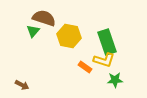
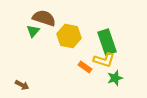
green star: moved 2 px up; rotated 14 degrees counterclockwise
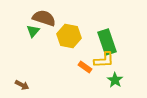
yellow L-shape: rotated 20 degrees counterclockwise
green star: moved 2 px down; rotated 21 degrees counterclockwise
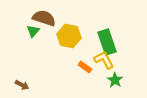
yellow L-shape: rotated 115 degrees counterclockwise
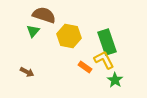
brown semicircle: moved 3 px up
brown arrow: moved 5 px right, 13 px up
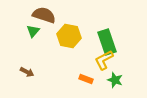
yellow L-shape: rotated 90 degrees counterclockwise
orange rectangle: moved 1 px right, 12 px down; rotated 16 degrees counterclockwise
green star: rotated 14 degrees counterclockwise
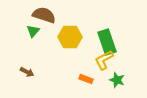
yellow hexagon: moved 1 px right, 1 px down; rotated 10 degrees counterclockwise
green star: moved 2 px right
